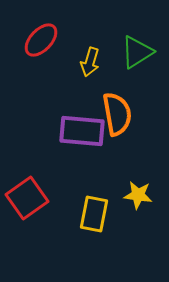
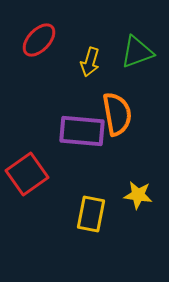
red ellipse: moved 2 px left
green triangle: rotated 12 degrees clockwise
red square: moved 24 px up
yellow rectangle: moved 3 px left
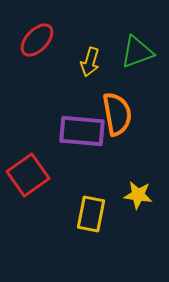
red ellipse: moved 2 px left
red square: moved 1 px right, 1 px down
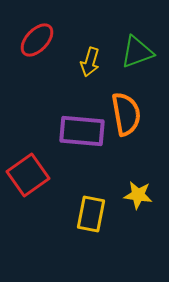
orange semicircle: moved 9 px right
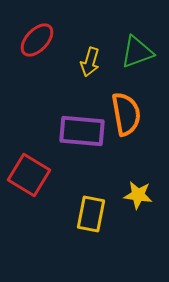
red square: moved 1 px right; rotated 24 degrees counterclockwise
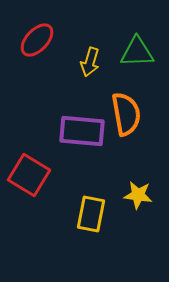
green triangle: rotated 18 degrees clockwise
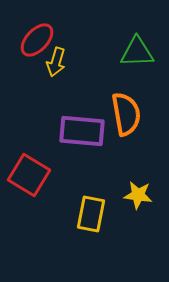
yellow arrow: moved 34 px left
